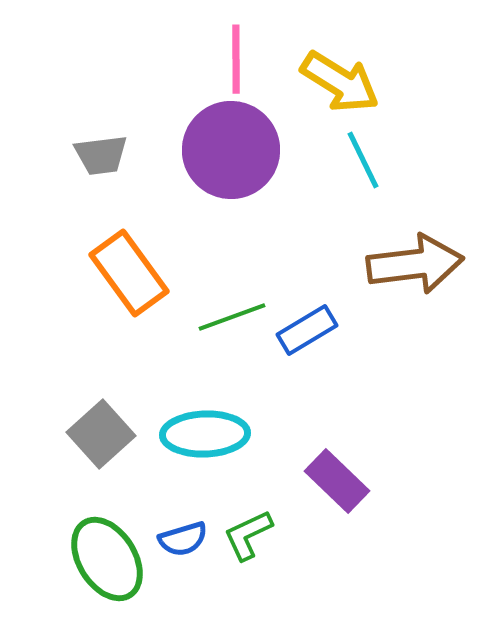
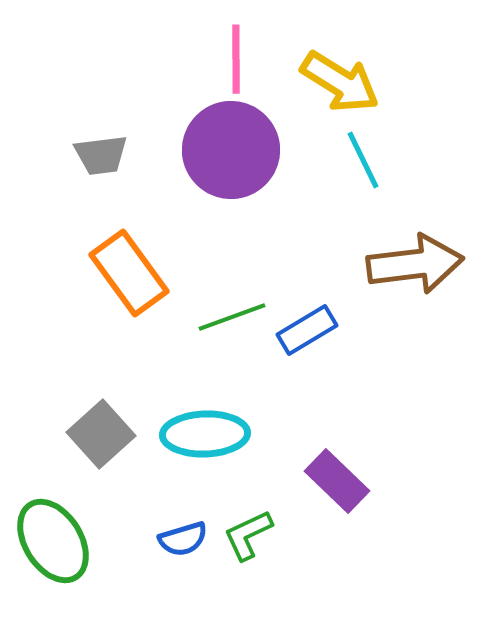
green ellipse: moved 54 px left, 18 px up
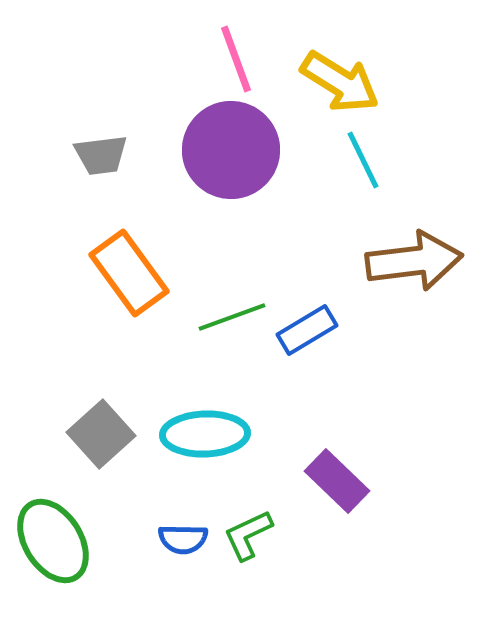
pink line: rotated 20 degrees counterclockwise
brown arrow: moved 1 px left, 3 px up
blue semicircle: rotated 18 degrees clockwise
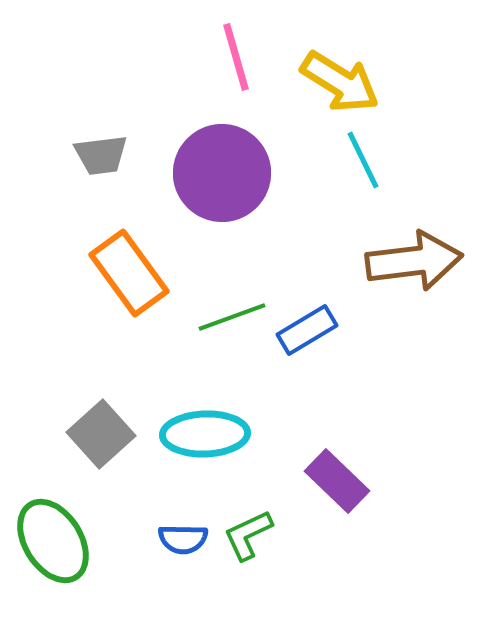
pink line: moved 2 px up; rotated 4 degrees clockwise
purple circle: moved 9 px left, 23 px down
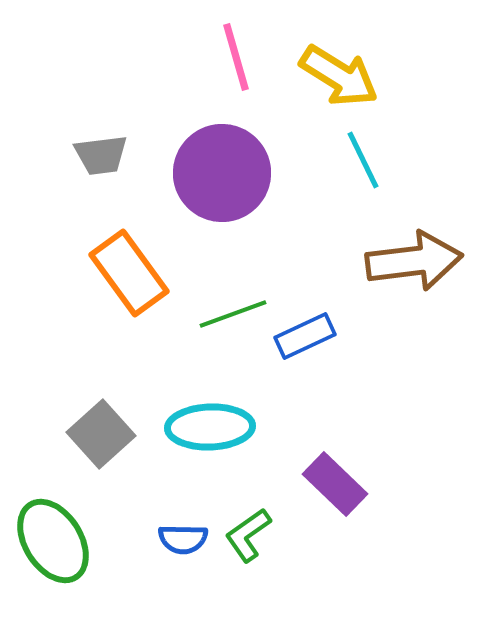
yellow arrow: moved 1 px left, 6 px up
green line: moved 1 px right, 3 px up
blue rectangle: moved 2 px left, 6 px down; rotated 6 degrees clockwise
cyan ellipse: moved 5 px right, 7 px up
purple rectangle: moved 2 px left, 3 px down
green L-shape: rotated 10 degrees counterclockwise
